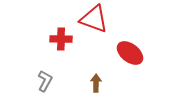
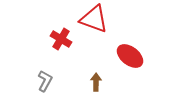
red cross: rotated 30 degrees clockwise
red ellipse: moved 3 px down
brown arrow: moved 1 px up
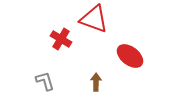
gray L-shape: rotated 45 degrees counterclockwise
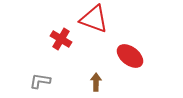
gray L-shape: moved 5 px left; rotated 65 degrees counterclockwise
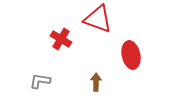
red triangle: moved 4 px right
red ellipse: moved 1 px right, 1 px up; rotated 40 degrees clockwise
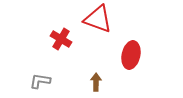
red ellipse: rotated 24 degrees clockwise
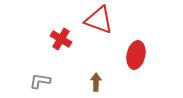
red triangle: moved 1 px right, 1 px down
red ellipse: moved 5 px right
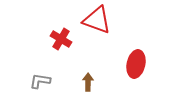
red triangle: moved 2 px left
red ellipse: moved 9 px down
brown arrow: moved 8 px left
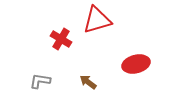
red triangle: rotated 36 degrees counterclockwise
red ellipse: rotated 64 degrees clockwise
brown arrow: rotated 54 degrees counterclockwise
